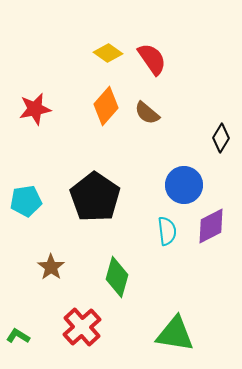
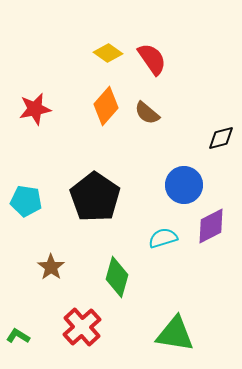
black diamond: rotated 44 degrees clockwise
cyan pentagon: rotated 16 degrees clockwise
cyan semicircle: moved 4 px left, 7 px down; rotated 100 degrees counterclockwise
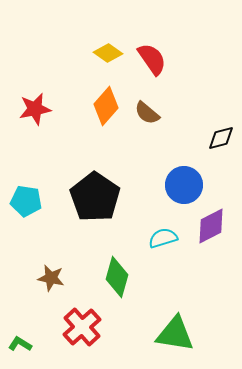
brown star: moved 11 px down; rotated 24 degrees counterclockwise
green L-shape: moved 2 px right, 8 px down
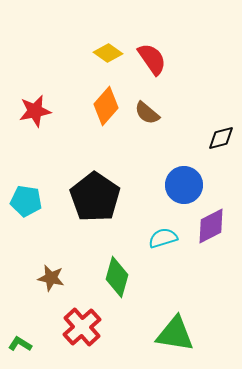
red star: moved 2 px down
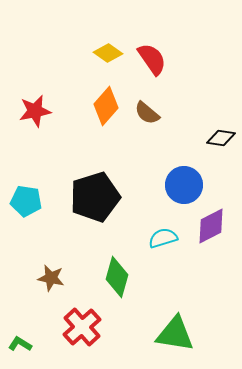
black diamond: rotated 24 degrees clockwise
black pentagon: rotated 21 degrees clockwise
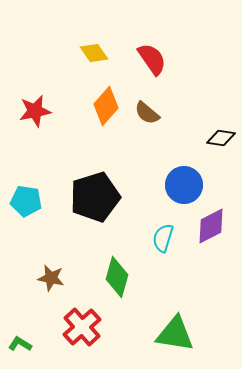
yellow diamond: moved 14 px left; rotated 20 degrees clockwise
cyan semicircle: rotated 56 degrees counterclockwise
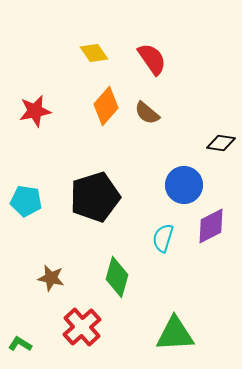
black diamond: moved 5 px down
green triangle: rotated 12 degrees counterclockwise
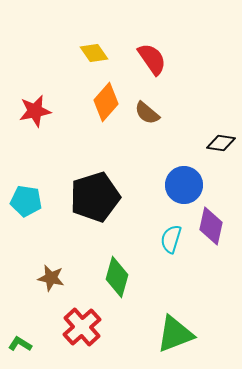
orange diamond: moved 4 px up
purple diamond: rotated 51 degrees counterclockwise
cyan semicircle: moved 8 px right, 1 px down
green triangle: rotated 18 degrees counterclockwise
